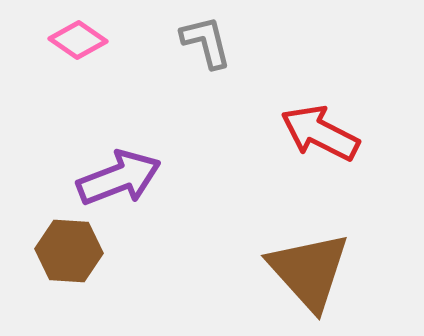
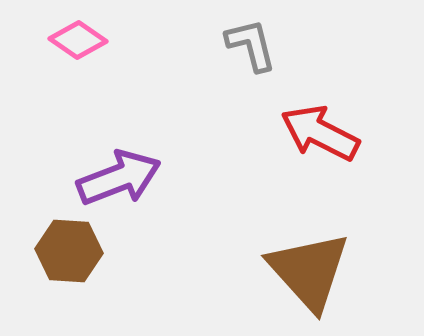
gray L-shape: moved 45 px right, 3 px down
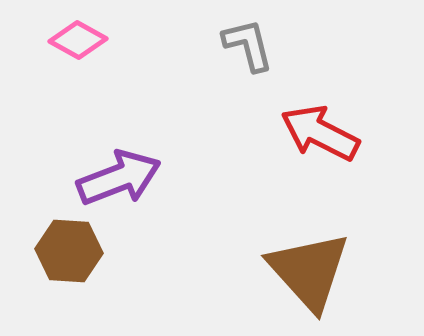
pink diamond: rotated 6 degrees counterclockwise
gray L-shape: moved 3 px left
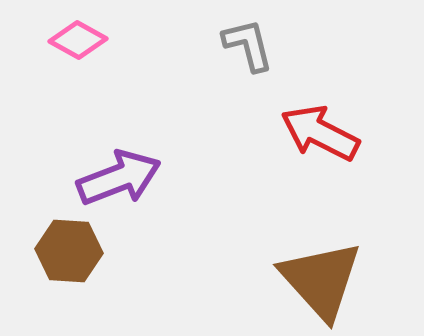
brown triangle: moved 12 px right, 9 px down
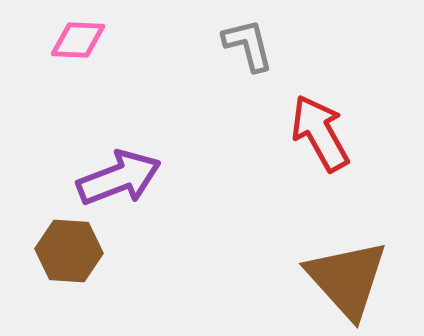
pink diamond: rotated 26 degrees counterclockwise
red arrow: rotated 34 degrees clockwise
brown triangle: moved 26 px right, 1 px up
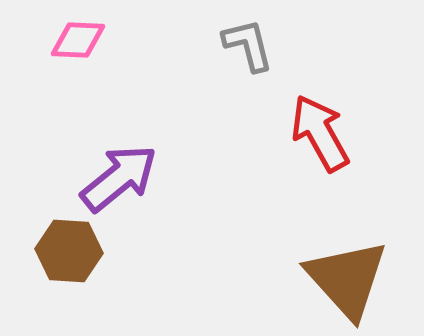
purple arrow: rotated 18 degrees counterclockwise
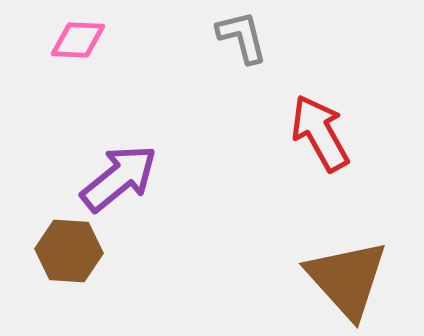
gray L-shape: moved 6 px left, 8 px up
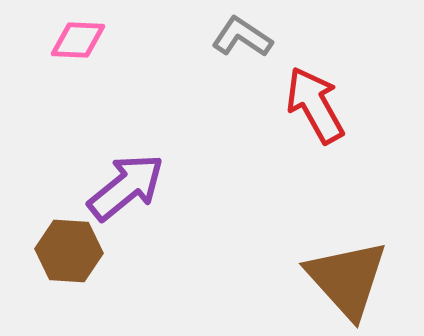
gray L-shape: rotated 42 degrees counterclockwise
red arrow: moved 5 px left, 28 px up
purple arrow: moved 7 px right, 9 px down
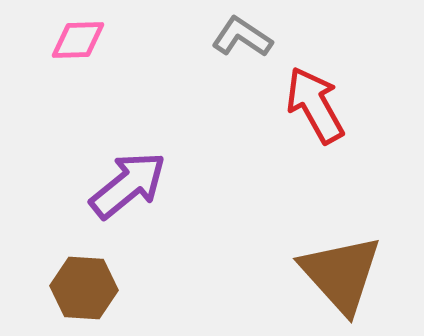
pink diamond: rotated 4 degrees counterclockwise
purple arrow: moved 2 px right, 2 px up
brown hexagon: moved 15 px right, 37 px down
brown triangle: moved 6 px left, 5 px up
